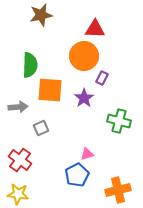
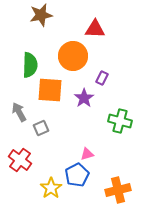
orange circle: moved 11 px left
gray arrow: moved 1 px right, 5 px down; rotated 114 degrees counterclockwise
green cross: moved 1 px right
yellow star: moved 33 px right, 6 px up; rotated 30 degrees clockwise
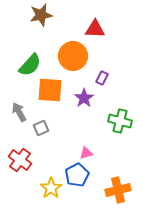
green semicircle: rotated 40 degrees clockwise
pink triangle: moved 1 px left, 1 px up
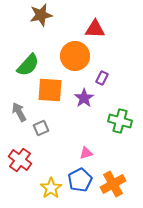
orange circle: moved 2 px right
green semicircle: moved 2 px left
blue pentagon: moved 3 px right, 5 px down
orange cross: moved 5 px left, 6 px up; rotated 15 degrees counterclockwise
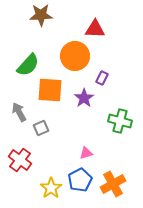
brown star: rotated 10 degrees clockwise
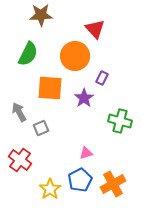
red triangle: rotated 45 degrees clockwise
green semicircle: moved 11 px up; rotated 15 degrees counterclockwise
orange square: moved 2 px up
yellow star: moved 1 px left, 1 px down
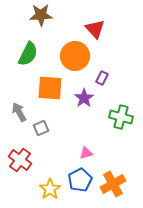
green cross: moved 1 px right, 4 px up
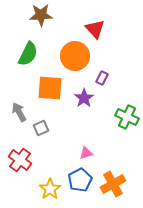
green cross: moved 6 px right; rotated 10 degrees clockwise
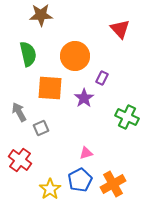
red triangle: moved 25 px right
green semicircle: rotated 40 degrees counterclockwise
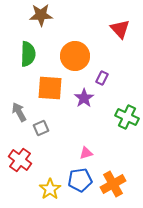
green semicircle: rotated 15 degrees clockwise
blue pentagon: rotated 20 degrees clockwise
